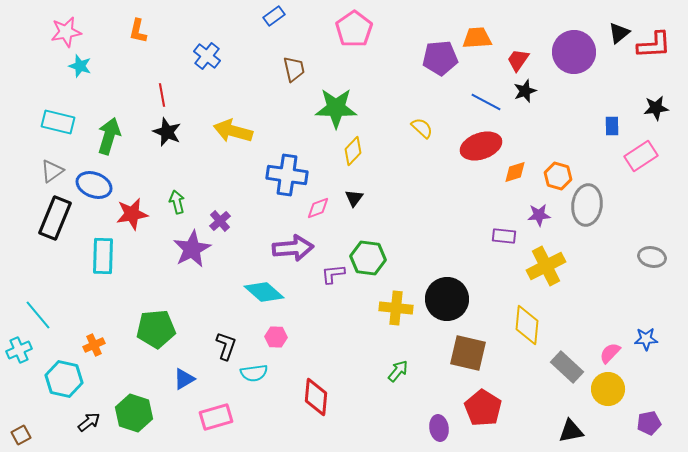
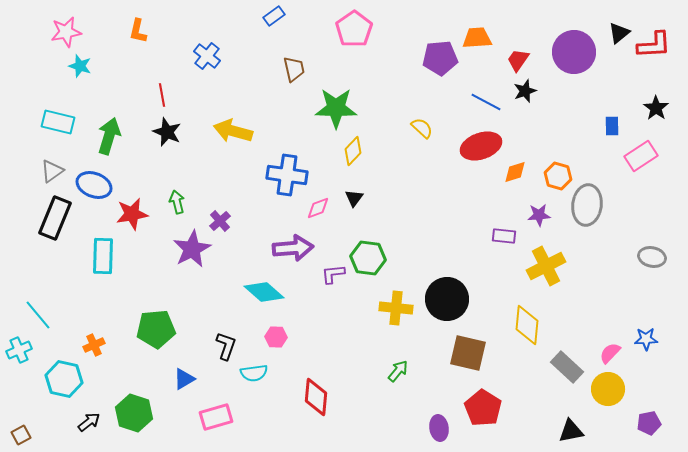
black star at (656, 108): rotated 30 degrees counterclockwise
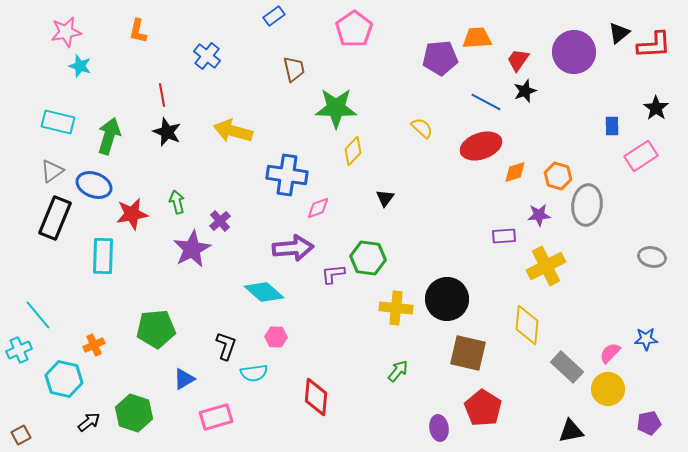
black triangle at (354, 198): moved 31 px right
purple rectangle at (504, 236): rotated 10 degrees counterclockwise
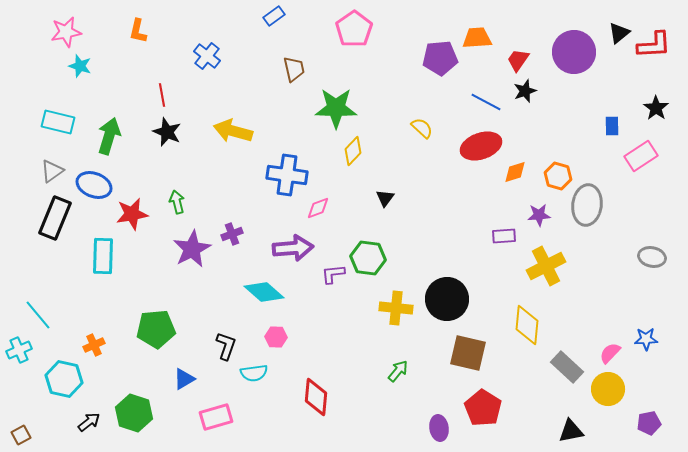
purple cross at (220, 221): moved 12 px right, 13 px down; rotated 20 degrees clockwise
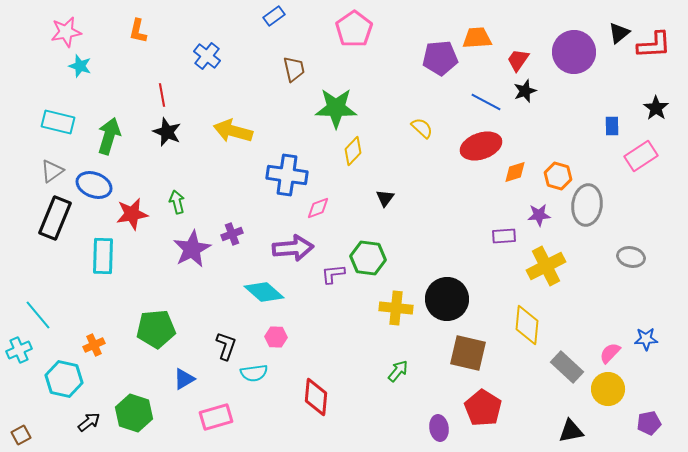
gray ellipse at (652, 257): moved 21 px left
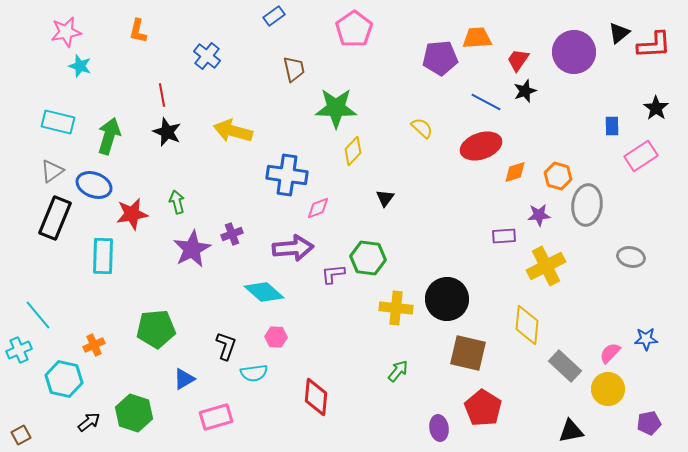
gray rectangle at (567, 367): moved 2 px left, 1 px up
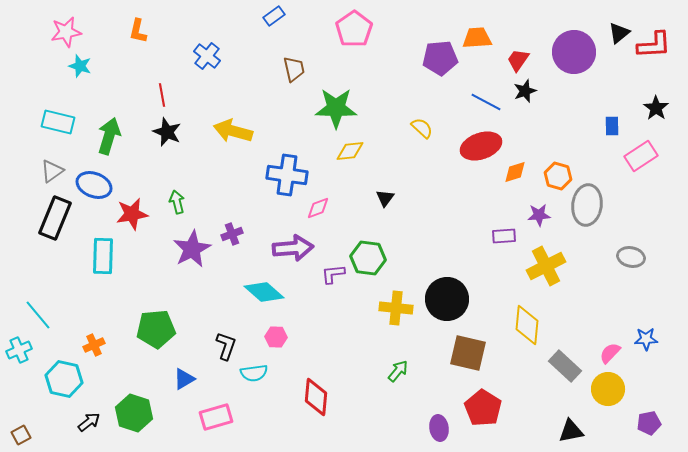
yellow diamond at (353, 151): moved 3 px left; rotated 40 degrees clockwise
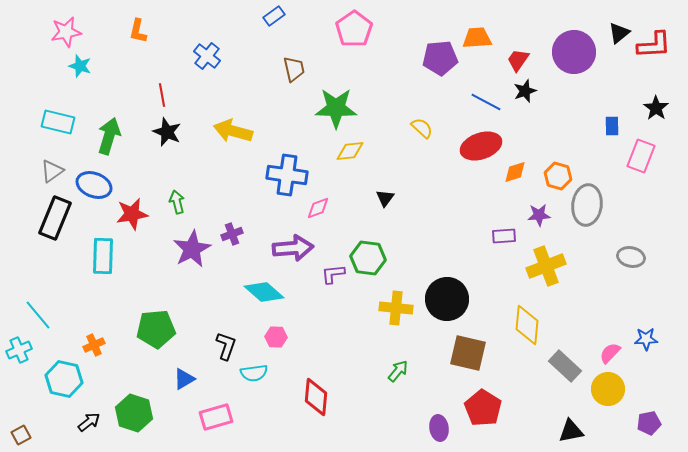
pink rectangle at (641, 156): rotated 36 degrees counterclockwise
yellow cross at (546, 266): rotated 6 degrees clockwise
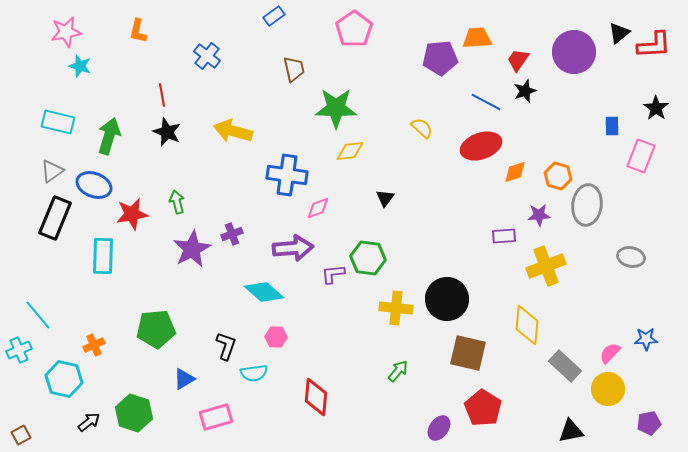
purple ellipse at (439, 428): rotated 45 degrees clockwise
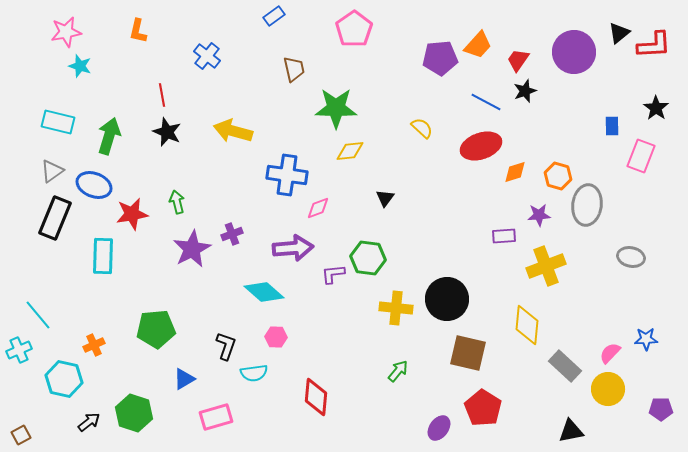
orange trapezoid at (477, 38): moved 1 px right, 7 px down; rotated 136 degrees clockwise
purple pentagon at (649, 423): moved 12 px right, 14 px up; rotated 10 degrees clockwise
